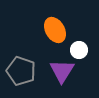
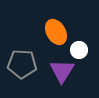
orange ellipse: moved 1 px right, 2 px down
gray pentagon: moved 1 px right, 7 px up; rotated 16 degrees counterclockwise
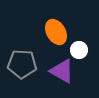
purple triangle: rotated 32 degrees counterclockwise
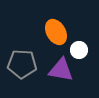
purple triangle: moved 1 px left, 1 px up; rotated 20 degrees counterclockwise
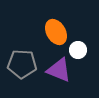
white circle: moved 1 px left
purple triangle: moved 2 px left; rotated 12 degrees clockwise
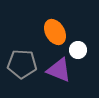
orange ellipse: moved 1 px left
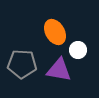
purple triangle: rotated 12 degrees counterclockwise
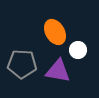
purple triangle: moved 1 px left, 1 px down
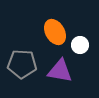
white circle: moved 2 px right, 5 px up
purple triangle: moved 2 px right
